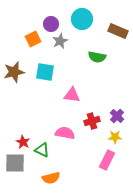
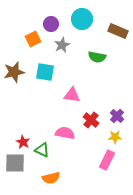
gray star: moved 2 px right, 4 px down
red cross: moved 1 px left, 1 px up; rotated 35 degrees counterclockwise
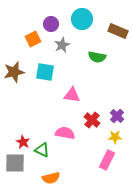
red cross: moved 1 px right
